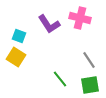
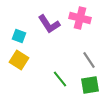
yellow square: moved 3 px right, 3 px down
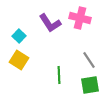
purple L-shape: moved 1 px right, 1 px up
cyan square: rotated 24 degrees clockwise
green line: moved 1 px left, 4 px up; rotated 36 degrees clockwise
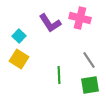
yellow square: moved 1 px up
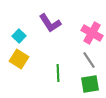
pink cross: moved 12 px right, 15 px down; rotated 15 degrees clockwise
green line: moved 1 px left, 2 px up
green square: moved 1 px up
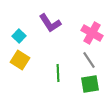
yellow square: moved 1 px right, 1 px down
